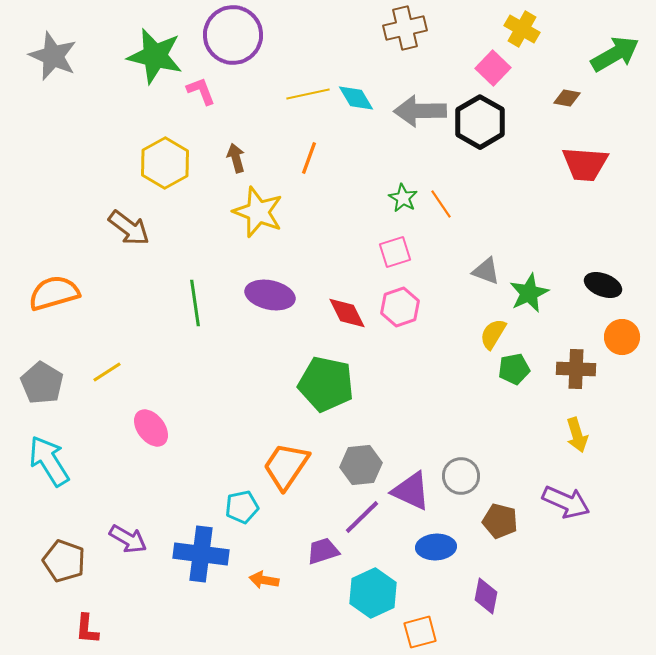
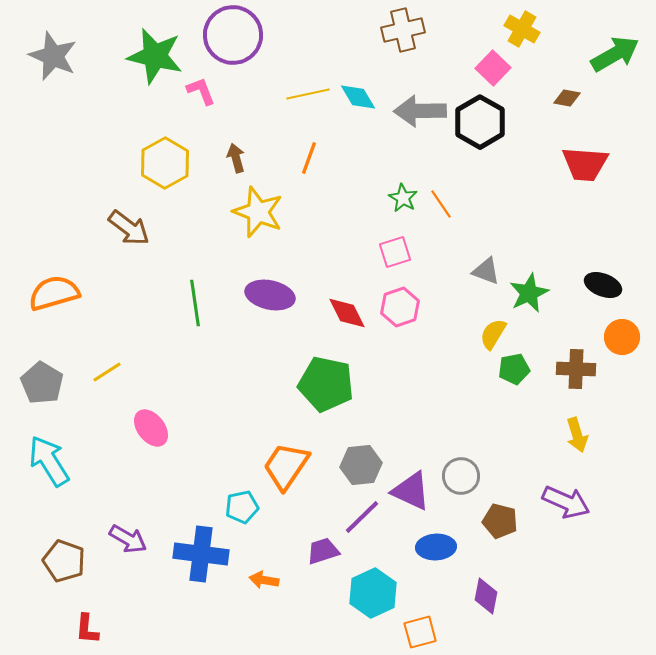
brown cross at (405, 28): moved 2 px left, 2 px down
cyan diamond at (356, 98): moved 2 px right, 1 px up
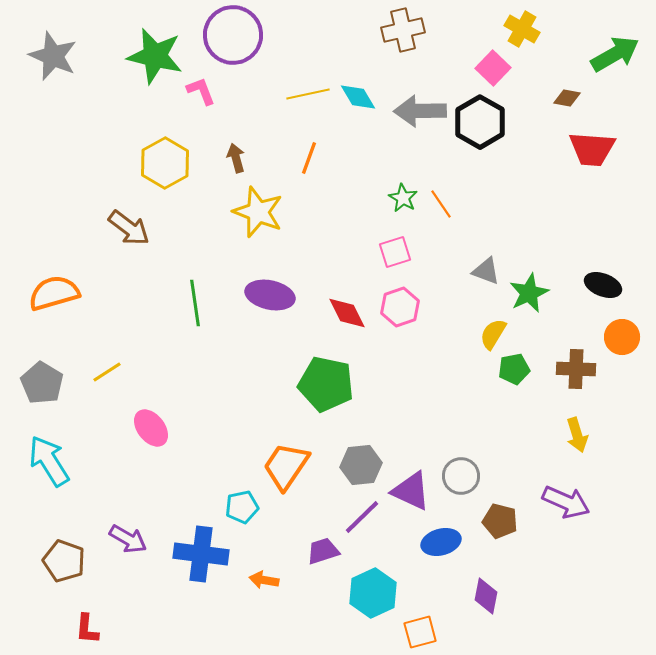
red trapezoid at (585, 164): moved 7 px right, 15 px up
blue ellipse at (436, 547): moved 5 px right, 5 px up; rotated 12 degrees counterclockwise
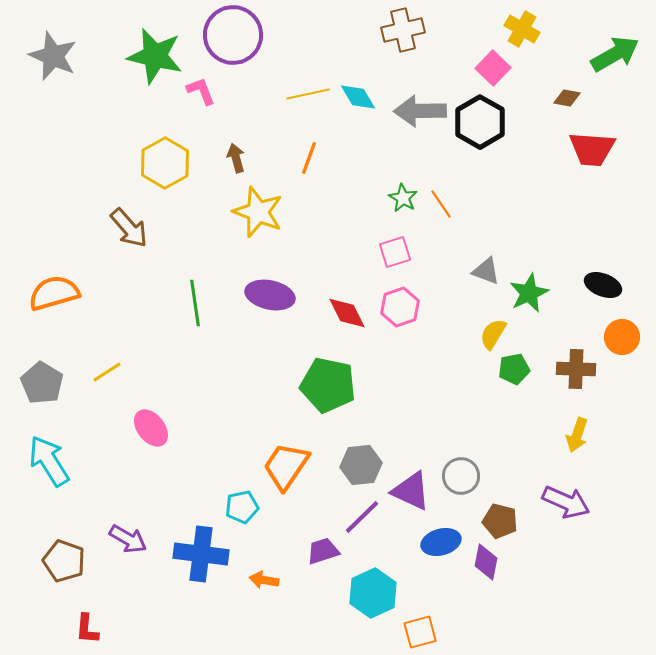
brown arrow at (129, 228): rotated 12 degrees clockwise
green pentagon at (326, 384): moved 2 px right, 1 px down
yellow arrow at (577, 435): rotated 36 degrees clockwise
purple diamond at (486, 596): moved 34 px up
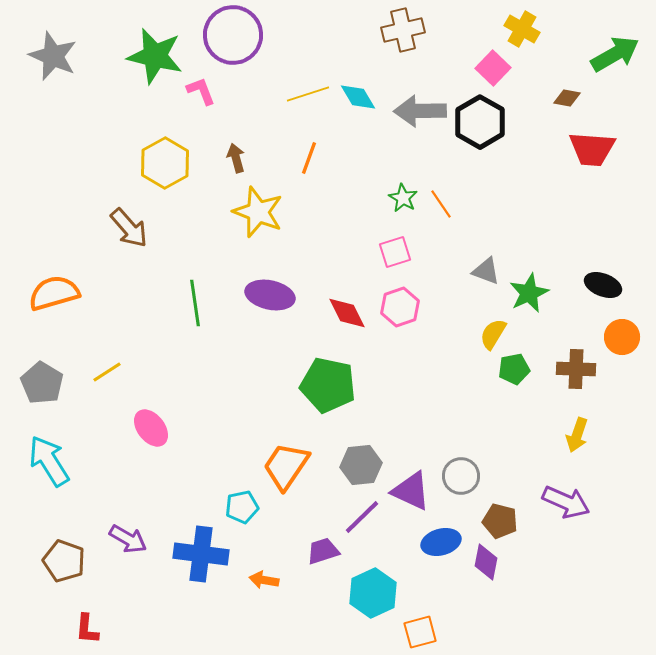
yellow line at (308, 94): rotated 6 degrees counterclockwise
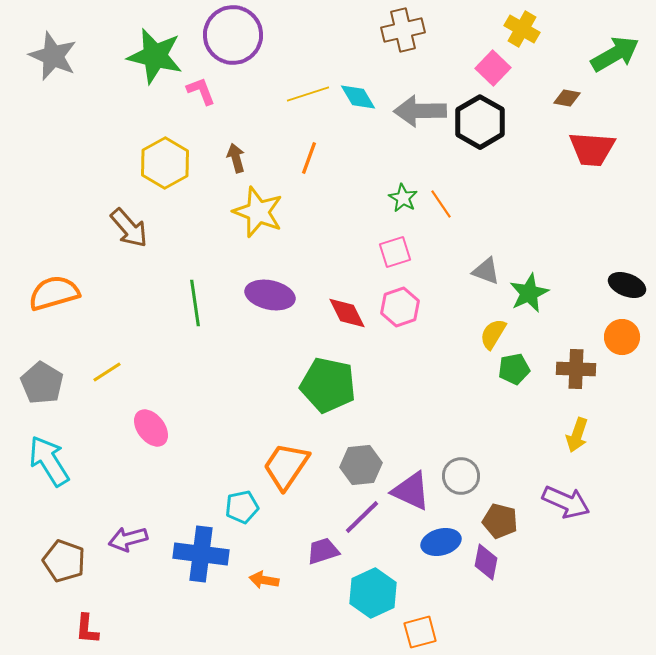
black ellipse at (603, 285): moved 24 px right
purple arrow at (128, 539): rotated 135 degrees clockwise
